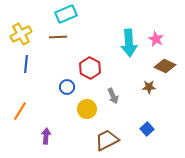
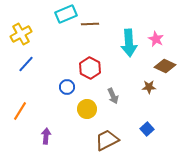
brown line: moved 32 px right, 13 px up
blue line: rotated 36 degrees clockwise
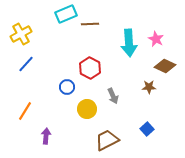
orange line: moved 5 px right
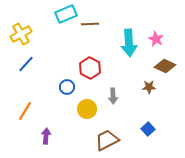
gray arrow: rotated 21 degrees clockwise
blue square: moved 1 px right
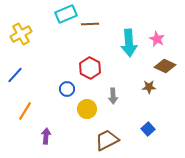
pink star: moved 1 px right
blue line: moved 11 px left, 11 px down
blue circle: moved 2 px down
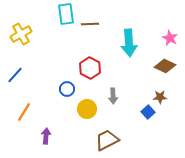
cyan rectangle: rotated 75 degrees counterclockwise
pink star: moved 13 px right, 1 px up
brown star: moved 11 px right, 10 px down
orange line: moved 1 px left, 1 px down
blue square: moved 17 px up
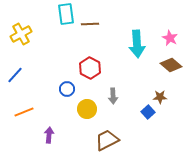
cyan arrow: moved 8 px right, 1 px down
brown diamond: moved 6 px right, 1 px up; rotated 15 degrees clockwise
orange line: rotated 36 degrees clockwise
purple arrow: moved 3 px right, 1 px up
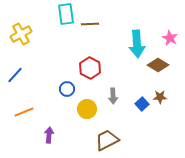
brown diamond: moved 13 px left; rotated 10 degrees counterclockwise
blue square: moved 6 px left, 8 px up
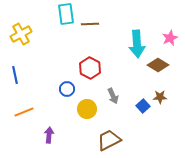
pink star: rotated 21 degrees clockwise
blue line: rotated 54 degrees counterclockwise
gray arrow: rotated 21 degrees counterclockwise
blue square: moved 1 px right, 2 px down
brown trapezoid: moved 2 px right
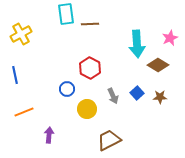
blue square: moved 6 px left, 13 px up
